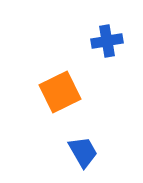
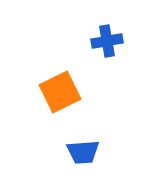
blue trapezoid: rotated 116 degrees clockwise
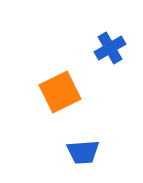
blue cross: moved 3 px right, 7 px down; rotated 20 degrees counterclockwise
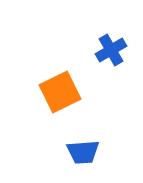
blue cross: moved 1 px right, 2 px down
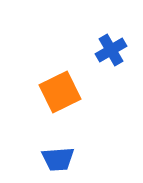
blue trapezoid: moved 25 px left, 7 px down
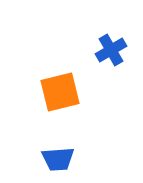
orange square: rotated 12 degrees clockwise
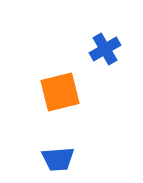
blue cross: moved 6 px left, 1 px up
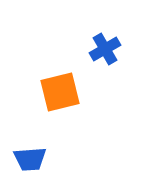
blue trapezoid: moved 28 px left
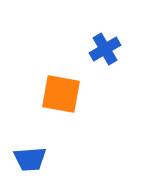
orange square: moved 1 px right, 2 px down; rotated 24 degrees clockwise
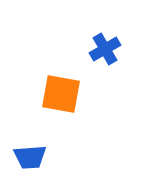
blue trapezoid: moved 2 px up
